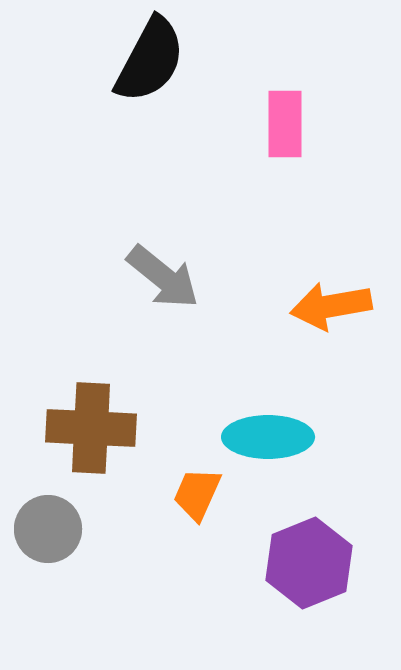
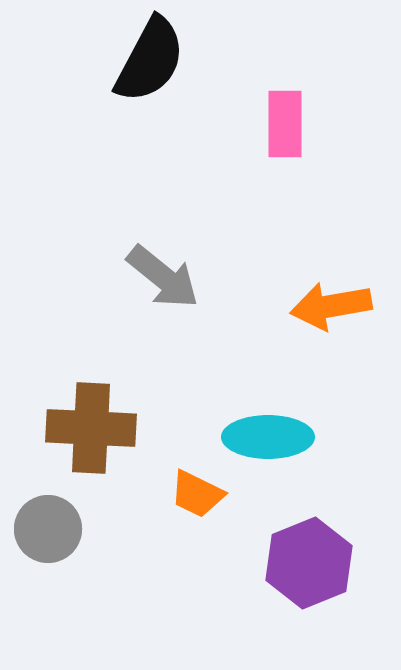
orange trapezoid: rotated 88 degrees counterclockwise
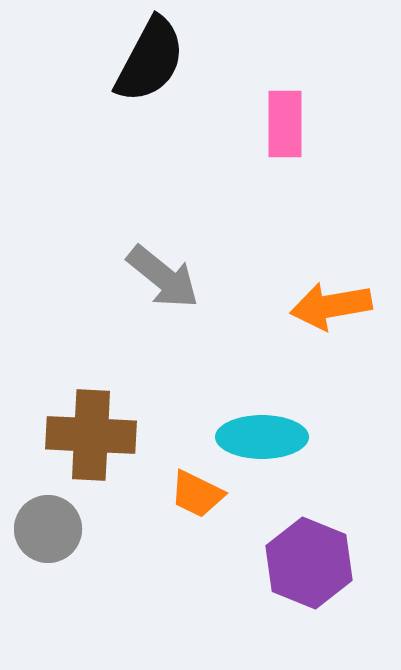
brown cross: moved 7 px down
cyan ellipse: moved 6 px left
purple hexagon: rotated 16 degrees counterclockwise
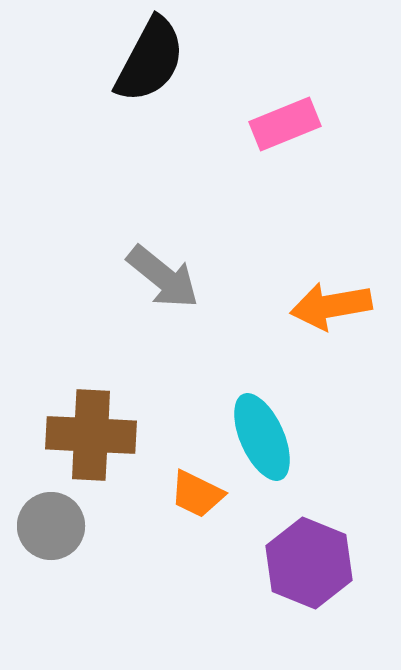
pink rectangle: rotated 68 degrees clockwise
cyan ellipse: rotated 66 degrees clockwise
gray circle: moved 3 px right, 3 px up
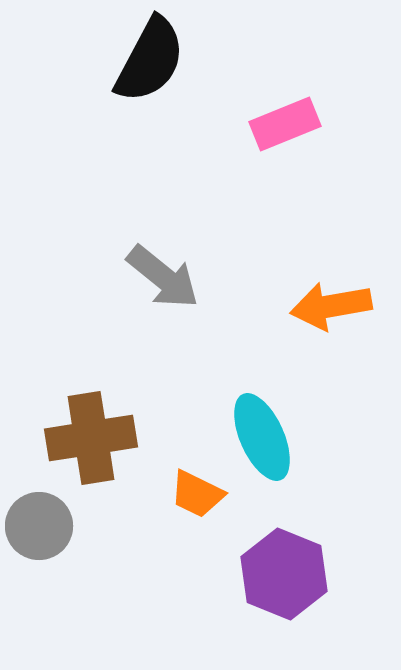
brown cross: moved 3 px down; rotated 12 degrees counterclockwise
gray circle: moved 12 px left
purple hexagon: moved 25 px left, 11 px down
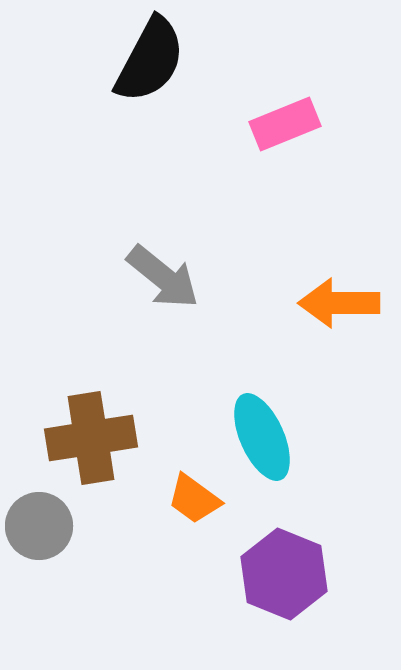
orange arrow: moved 8 px right, 3 px up; rotated 10 degrees clockwise
orange trapezoid: moved 3 px left, 5 px down; rotated 10 degrees clockwise
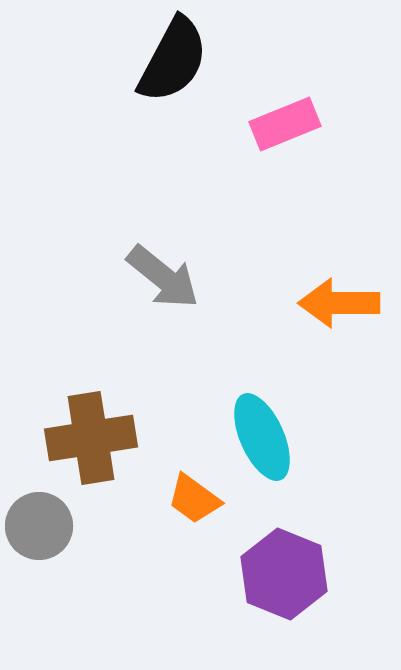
black semicircle: moved 23 px right
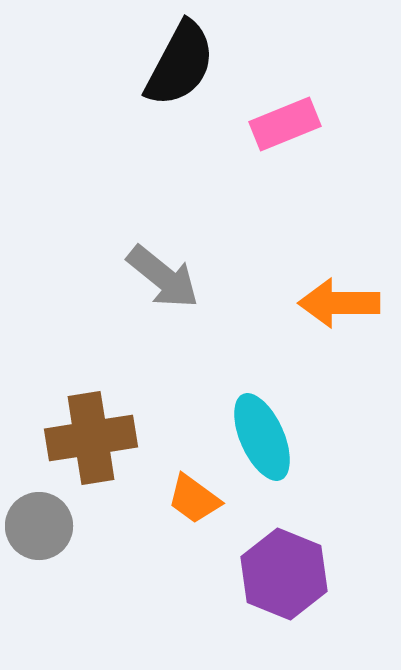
black semicircle: moved 7 px right, 4 px down
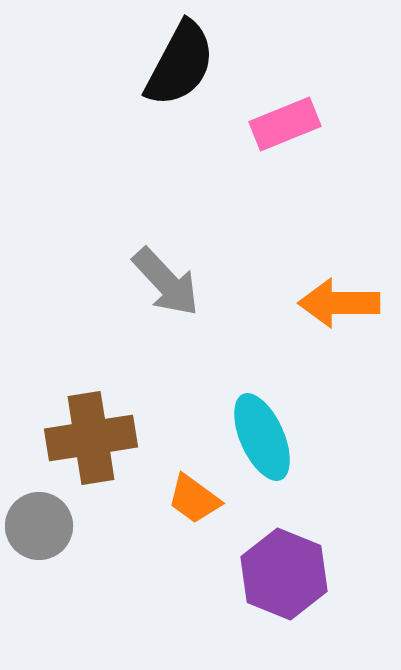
gray arrow: moved 3 px right, 5 px down; rotated 8 degrees clockwise
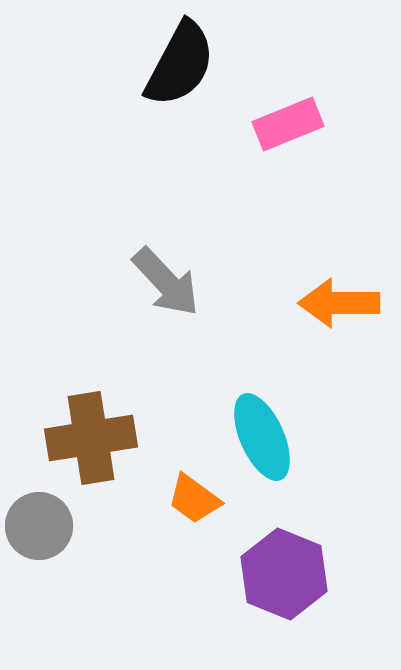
pink rectangle: moved 3 px right
